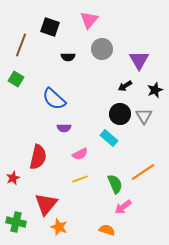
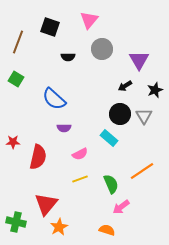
brown line: moved 3 px left, 3 px up
orange line: moved 1 px left, 1 px up
red star: moved 36 px up; rotated 24 degrees clockwise
green semicircle: moved 4 px left
pink arrow: moved 2 px left
orange star: rotated 24 degrees clockwise
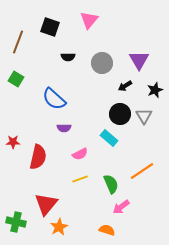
gray circle: moved 14 px down
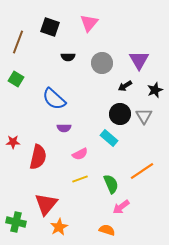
pink triangle: moved 3 px down
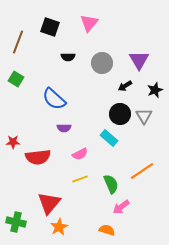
red semicircle: rotated 70 degrees clockwise
red triangle: moved 3 px right, 1 px up
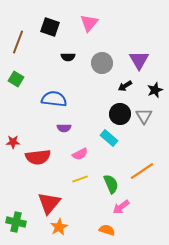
blue semicircle: rotated 145 degrees clockwise
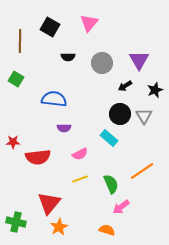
black square: rotated 12 degrees clockwise
brown line: moved 2 px right, 1 px up; rotated 20 degrees counterclockwise
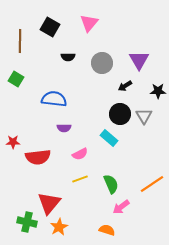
black star: moved 3 px right, 1 px down; rotated 21 degrees clockwise
orange line: moved 10 px right, 13 px down
green cross: moved 11 px right
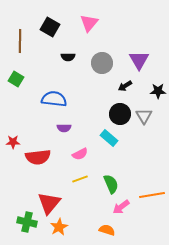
orange line: moved 11 px down; rotated 25 degrees clockwise
